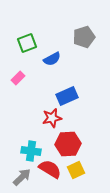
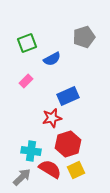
pink rectangle: moved 8 px right, 3 px down
blue rectangle: moved 1 px right
red hexagon: rotated 15 degrees counterclockwise
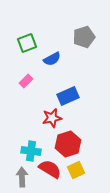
gray arrow: rotated 48 degrees counterclockwise
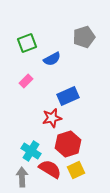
cyan cross: rotated 24 degrees clockwise
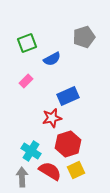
red semicircle: moved 2 px down
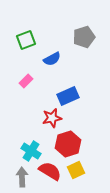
green square: moved 1 px left, 3 px up
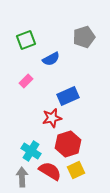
blue semicircle: moved 1 px left
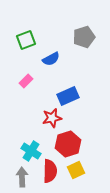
red semicircle: rotated 60 degrees clockwise
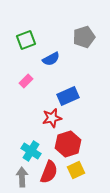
red semicircle: moved 1 px left, 1 px down; rotated 20 degrees clockwise
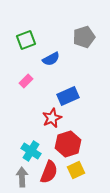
red star: rotated 12 degrees counterclockwise
